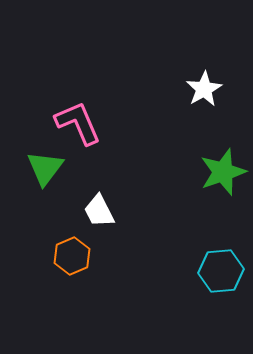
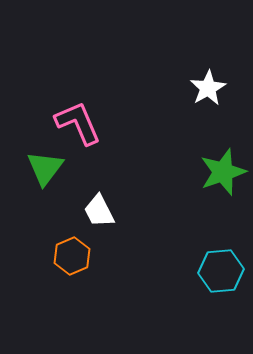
white star: moved 4 px right, 1 px up
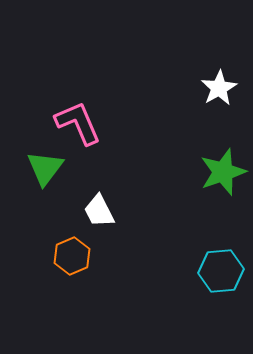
white star: moved 11 px right
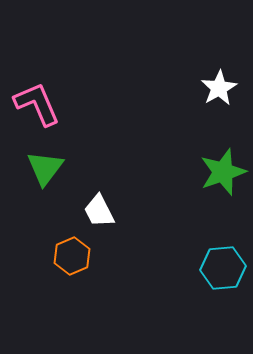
pink L-shape: moved 41 px left, 19 px up
cyan hexagon: moved 2 px right, 3 px up
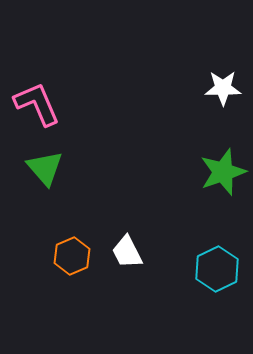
white star: moved 4 px right; rotated 30 degrees clockwise
green triangle: rotated 18 degrees counterclockwise
white trapezoid: moved 28 px right, 41 px down
cyan hexagon: moved 6 px left, 1 px down; rotated 21 degrees counterclockwise
